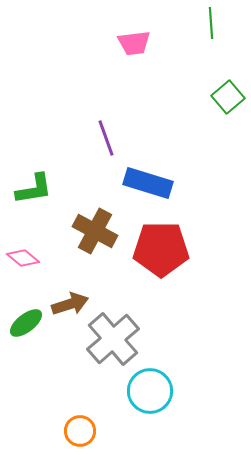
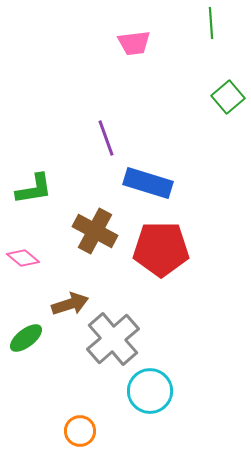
green ellipse: moved 15 px down
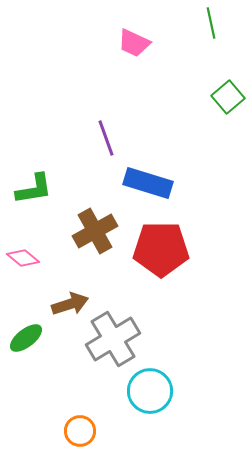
green line: rotated 8 degrees counterclockwise
pink trapezoid: rotated 32 degrees clockwise
brown cross: rotated 33 degrees clockwise
gray cross: rotated 10 degrees clockwise
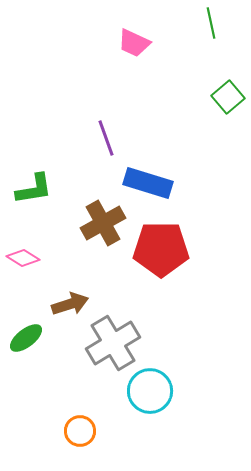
brown cross: moved 8 px right, 8 px up
pink diamond: rotated 8 degrees counterclockwise
gray cross: moved 4 px down
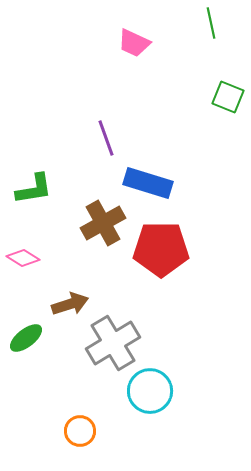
green square: rotated 28 degrees counterclockwise
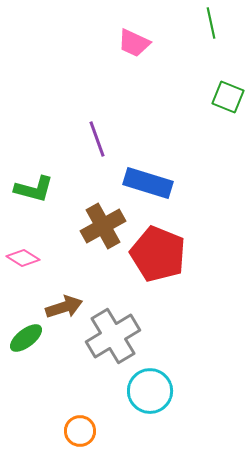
purple line: moved 9 px left, 1 px down
green L-shape: rotated 24 degrees clockwise
brown cross: moved 3 px down
red pentagon: moved 3 px left, 5 px down; rotated 22 degrees clockwise
brown arrow: moved 6 px left, 3 px down
gray cross: moved 7 px up
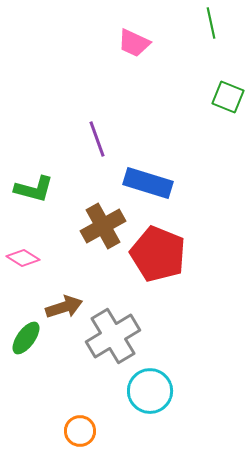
green ellipse: rotated 16 degrees counterclockwise
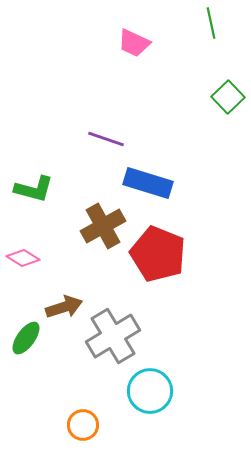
green square: rotated 24 degrees clockwise
purple line: moved 9 px right; rotated 51 degrees counterclockwise
orange circle: moved 3 px right, 6 px up
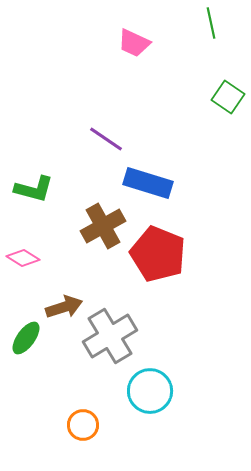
green square: rotated 12 degrees counterclockwise
purple line: rotated 15 degrees clockwise
gray cross: moved 3 px left
